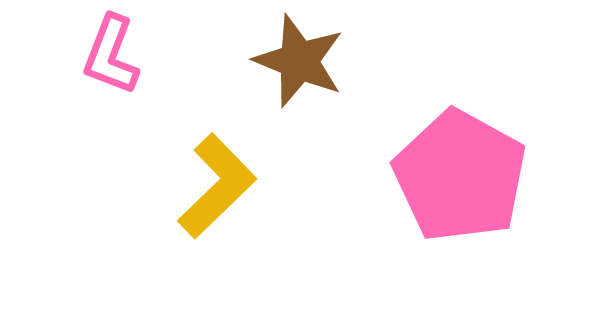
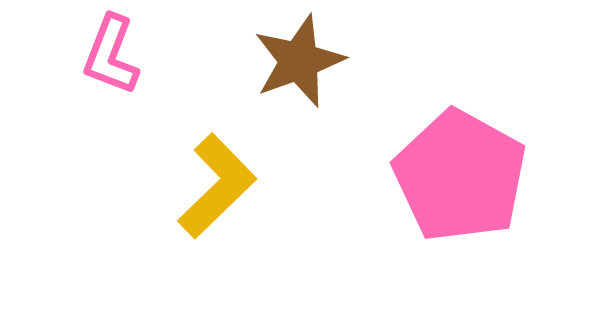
brown star: rotated 30 degrees clockwise
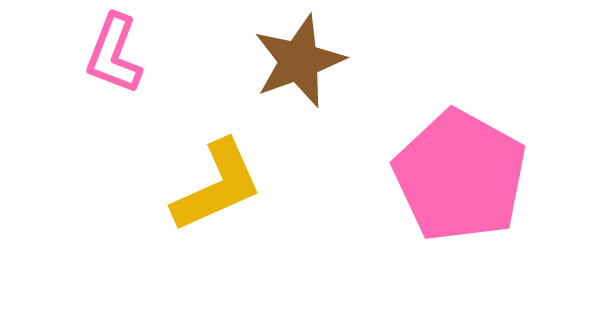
pink L-shape: moved 3 px right, 1 px up
yellow L-shape: rotated 20 degrees clockwise
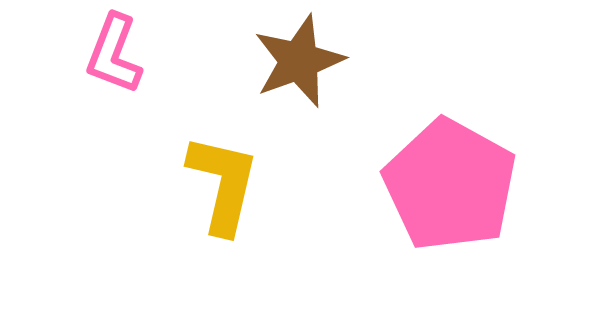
pink pentagon: moved 10 px left, 9 px down
yellow L-shape: moved 6 px right, 2 px up; rotated 53 degrees counterclockwise
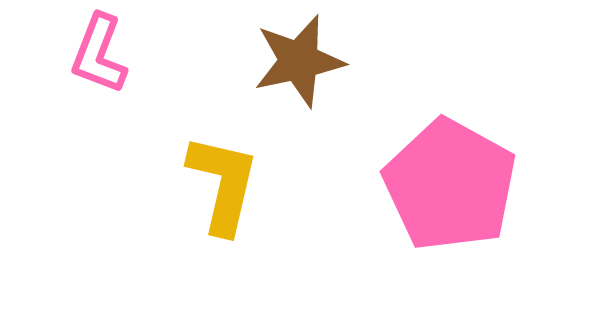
pink L-shape: moved 15 px left
brown star: rotated 8 degrees clockwise
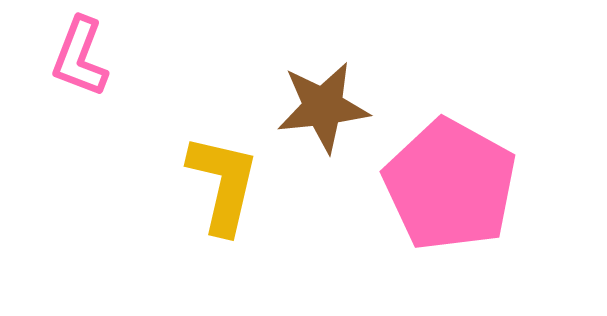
pink L-shape: moved 19 px left, 3 px down
brown star: moved 24 px right, 46 px down; rotated 6 degrees clockwise
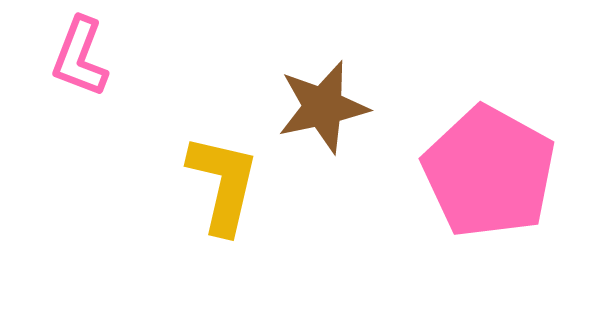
brown star: rotated 6 degrees counterclockwise
pink pentagon: moved 39 px right, 13 px up
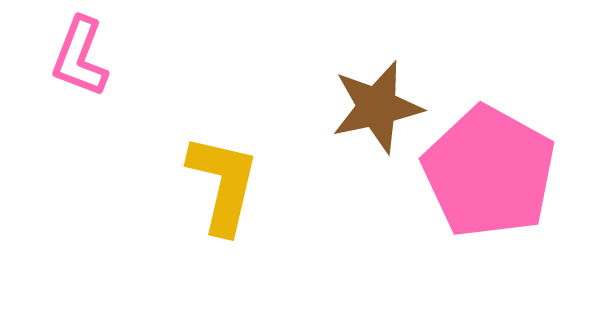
brown star: moved 54 px right
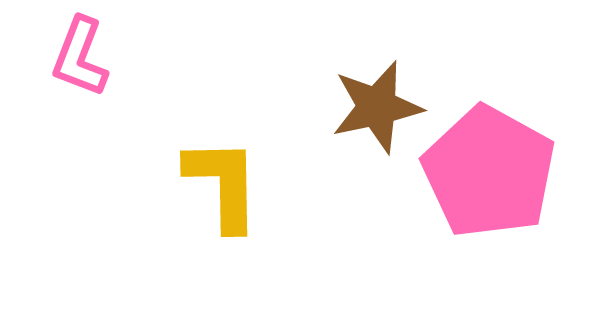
yellow L-shape: rotated 14 degrees counterclockwise
